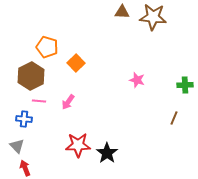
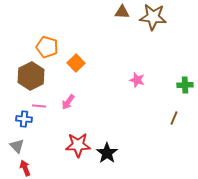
pink line: moved 5 px down
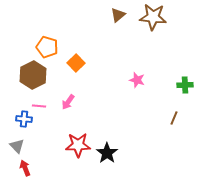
brown triangle: moved 4 px left, 3 px down; rotated 42 degrees counterclockwise
brown hexagon: moved 2 px right, 1 px up
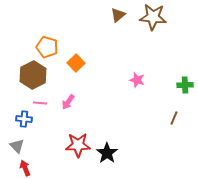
pink line: moved 1 px right, 3 px up
